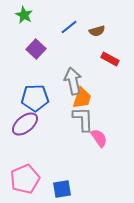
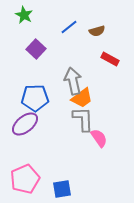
orange trapezoid: rotated 35 degrees clockwise
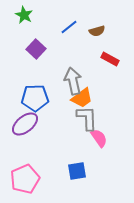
gray L-shape: moved 4 px right, 1 px up
blue square: moved 15 px right, 18 px up
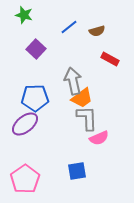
green star: rotated 12 degrees counterclockwise
pink semicircle: rotated 102 degrees clockwise
pink pentagon: rotated 12 degrees counterclockwise
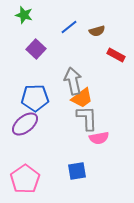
red rectangle: moved 6 px right, 4 px up
pink semicircle: rotated 12 degrees clockwise
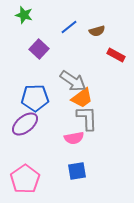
purple square: moved 3 px right
gray arrow: rotated 136 degrees clockwise
pink semicircle: moved 25 px left
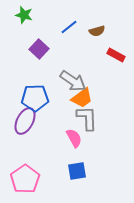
purple ellipse: moved 3 px up; rotated 24 degrees counterclockwise
pink semicircle: rotated 108 degrees counterclockwise
